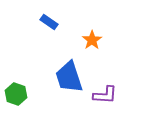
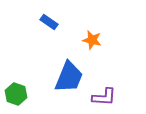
orange star: rotated 24 degrees counterclockwise
blue trapezoid: rotated 140 degrees counterclockwise
purple L-shape: moved 1 px left, 2 px down
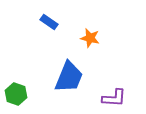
orange star: moved 2 px left, 2 px up
purple L-shape: moved 10 px right, 1 px down
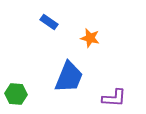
green hexagon: rotated 15 degrees counterclockwise
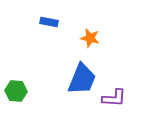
blue rectangle: rotated 24 degrees counterclockwise
blue trapezoid: moved 13 px right, 2 px down
green hexagon: moved 3 px up
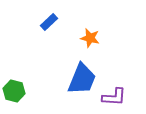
blue rectangle: rotated 54 degrees counterclockwise
green hexagon: moved 2 px left; rotated 10 degrees clockwise
purple L-shape: moved 1 px up
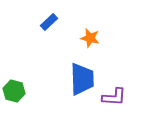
blue trapezoid: rotated 24 degrees counterclockwise
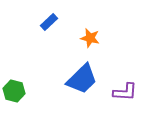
blue trapezoid: rotated 48 degrees clockwise
purple L-shape: moved 11 px right, 5 px up
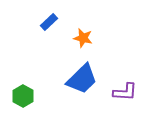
orange star: moved 7 px left
green hexagon: moved 9 px right, 5 px down; rotated 15 degrees clockwise
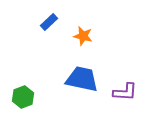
orange star: moved 2 px up
blue trapezoid: rotated 124 degrees counterclockwise
green hexagon: moved 1 px down; rotated 10 degrees clockwise
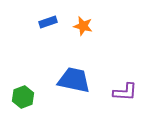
blue rectangle: moved 1 px left; rotated 24 degrees clockwise
orange star: moved 10 px up
blue trapezoid: moved 8 px left, 1 px down
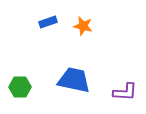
green hexagon: moved 3 px left, 10 px up; rotated 20 degrees clockwise
